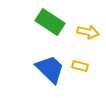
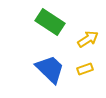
yellow arrow: moved 7 px down; rotated 45 degrees counterclockwise
yellow rectangle: moved 5 px right, 3 px down; rotated 35 degrees counterclockwise
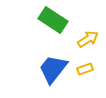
green rectangle: moved 3 px right, 2 px up
blue trapezoid: moved 3 px right; rotated 96 degrees counterclockwise
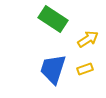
green rectangle: moved 1 px up
blue trapezoid: rotated 20 degrees counterclockwise
